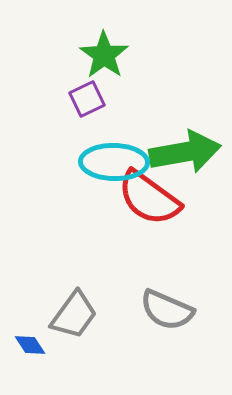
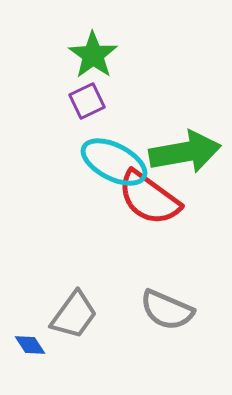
green star: moved 11 px left
purple square: moved 2 px down
cyan ellipse: rotated 26 degrees clockwise
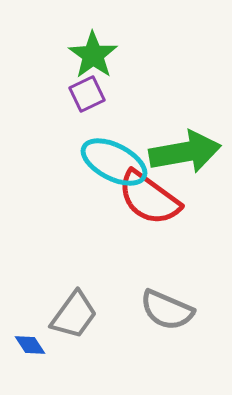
purple square: moved 7 px up
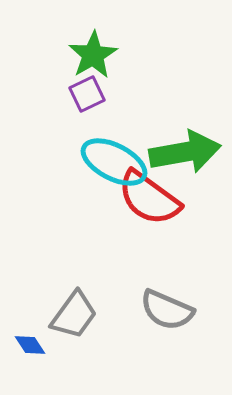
green star: rotated 6 degrees clockwise
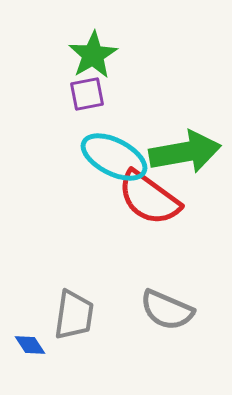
purple square: rotated 15 degrees clockwise
cyan ellipse: moved 5 px up
gray trapezoid: rotated 28 degrees counterclockwise
